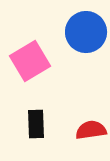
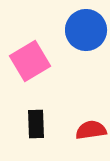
blue circle: moved 2 px up
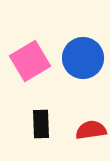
blue circle: moved 3 px left, 28 px down
black rectangle: moved 5 px right
